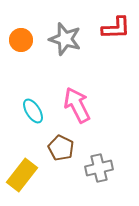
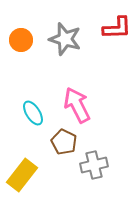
red L-shape: moved 1 px right
cyan ellipse: moved 2 px down
brown pentagon: moved 3 px right, 6 px up
gray cross: moved 5 px left, 3 px up
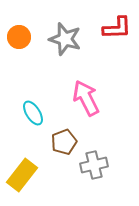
orange circle: moved 2 px left, 3 px up
pink arrow: moved 9 px right, 7 px up
brown pentagon: rotated 25 degrees clockwise
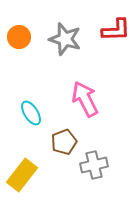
red L-shape: moved 1 px left, 2 px down
pink arrow: moved 1 px left, 1 px down
cyan ellipse: moved 2 px left
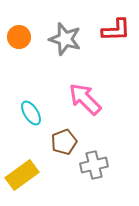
pink arrow: rotated 18 degrees counterclockwise
yellow rectangle: rotated 16 degrees clockwise
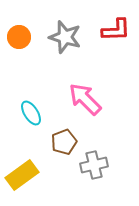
gray star: moved 2 px up
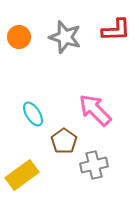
pink arrow: moved 10 px right, 11 px down
cyan ellipse: moved 2 px right, 1 px down
brown pentagon: moved 1 px up; rotated 15 degrees counterclockwise
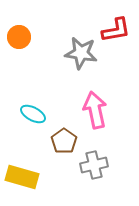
red L-shape: rotated 8 degrees counterclockwise
gray star: moved 16 px right, 16 px down; rotated 8 degrees counterclockwise
pink arrow: rotated 33 degrees clockwise
cyan ellipse: rotated 30 degrees counterclockwise
yellow rectangle: moved 2 px down; rotated 52 degrees clockwise
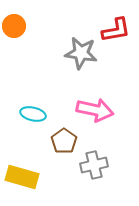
orange circle: moved 5 px left, 11 px up
pink arrow: rotated 114 degrees clockwise
cyan ellipse: rotated 15 degrees counterclockwise
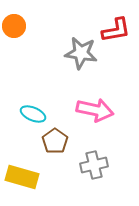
cyan ellipse: rotated 10 degrees clockwise
brown pentagon: moved 9 px left
